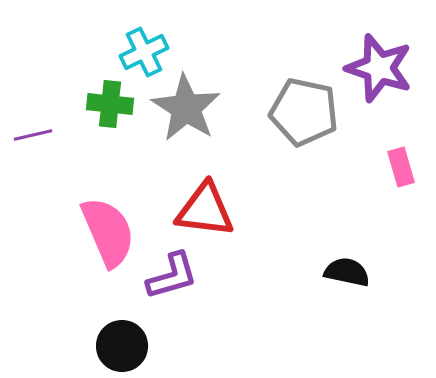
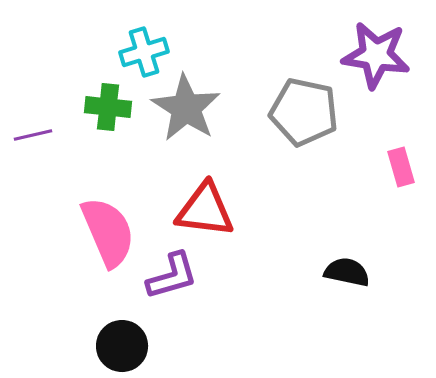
cyan cross: rotated 9 degrees clockwise
purple star: moved 3 px left, 13 px up; rotated 10 degrees counterclockwise
green cross: moved 2 px left, 3 px down
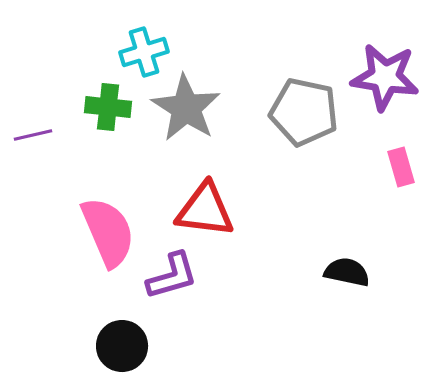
purple star: moved 9 px right, 22 px down
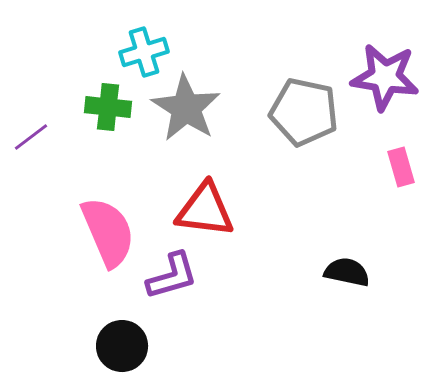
purple line: moved 2 px left, 2 px down; rotated 24 degrees counterclockwise
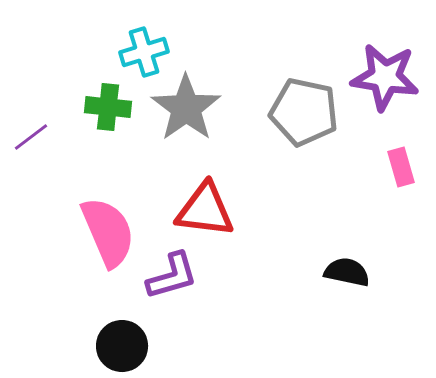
gray star: rotated 4 degrees clockwise
